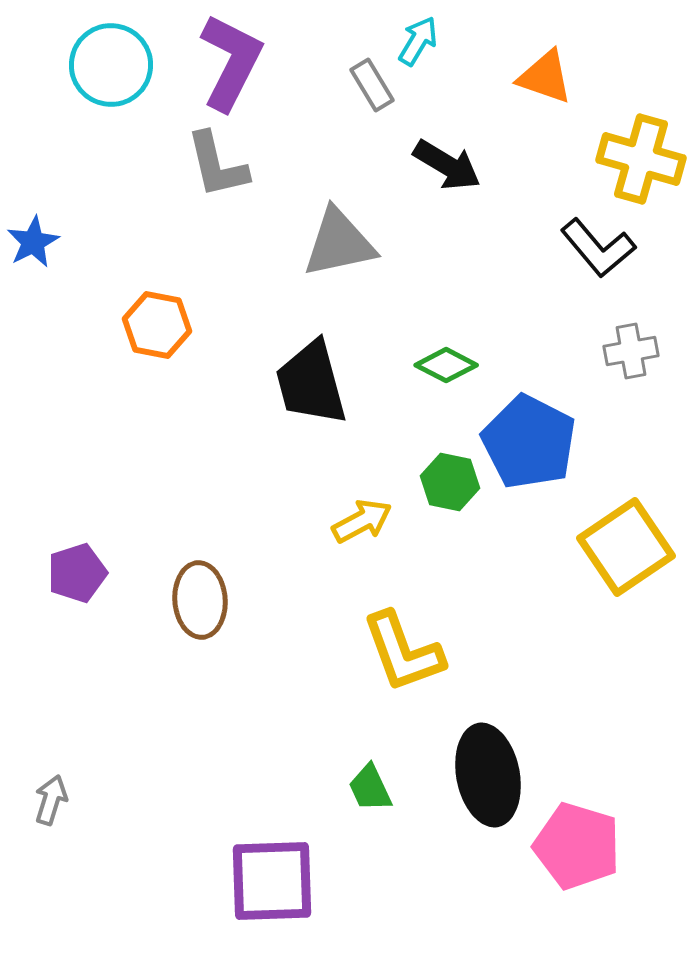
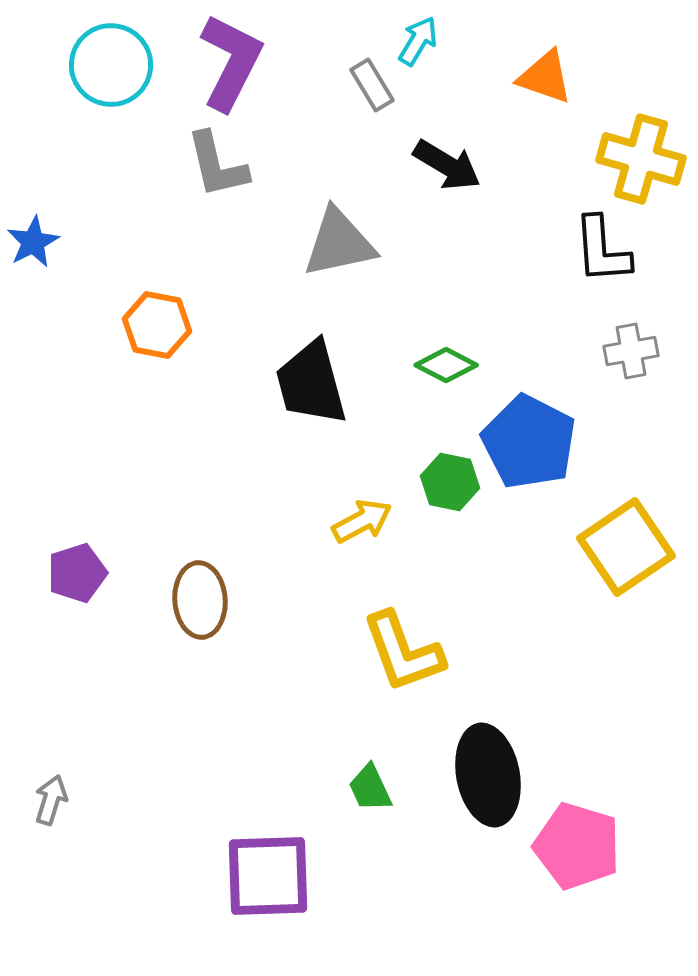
black L-shape: moved 4 px right, 2 px down; rotated 36 degrees clockwise
purple square: moved 4 px left, 5 px up
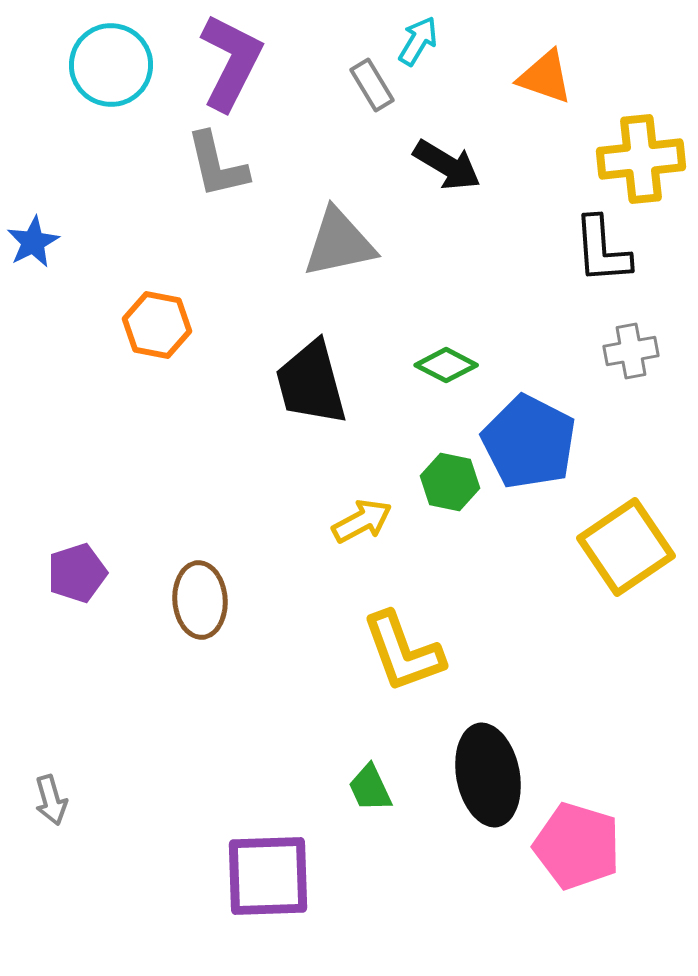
yellow cross: rotated 22 degrees counterclockwise
gray arrow: rotated 147 degrees clockwise
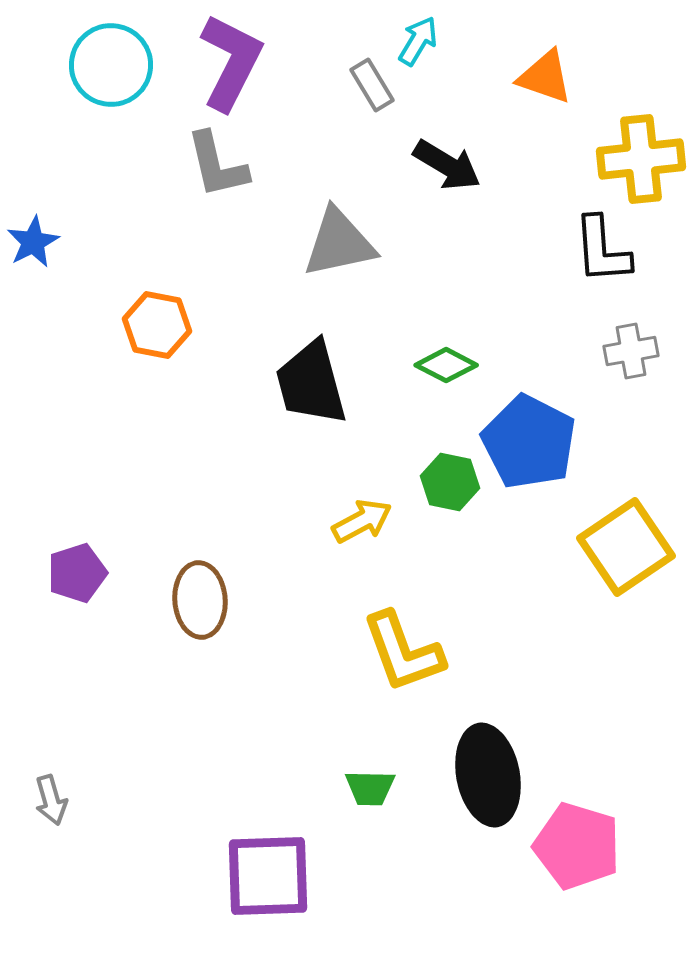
green trapezoid: rotated 64 degrees counterclockwise
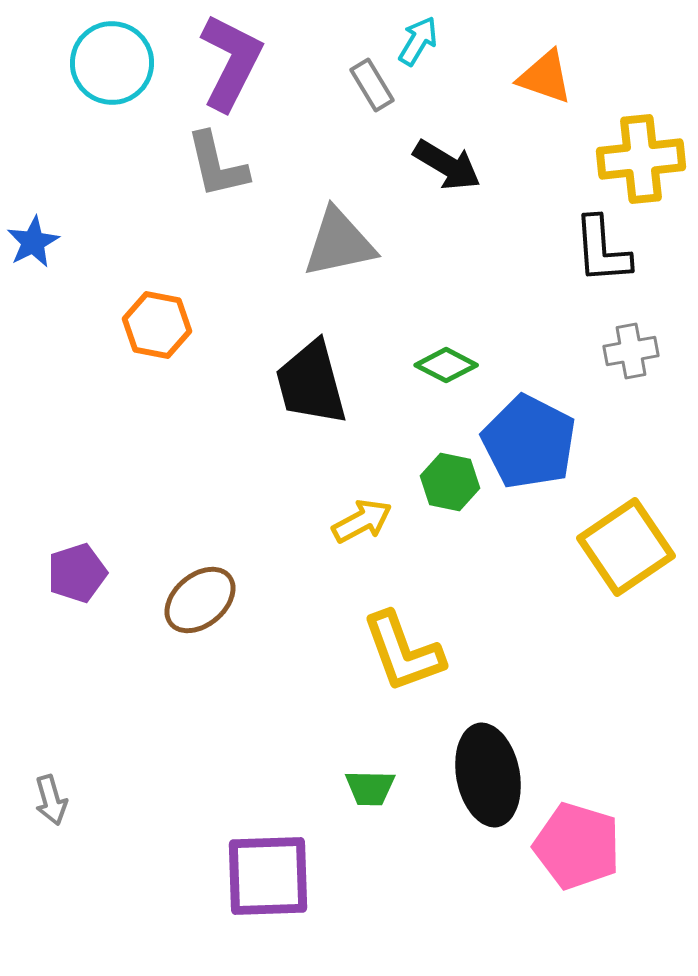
cyan circle: moved 1 px right, 2 px up
brown ellipse: rotated 54 degrees clockwise
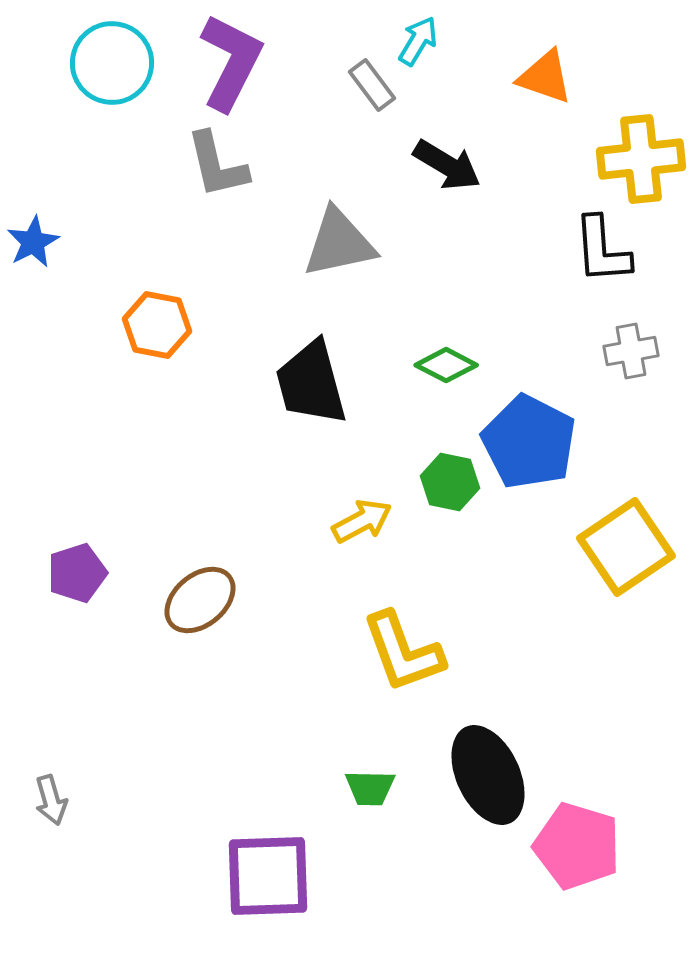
gray rectangle: rotated 6 degrees counterclockwise
black ellipse: rotated 14 degrees counterclockwise
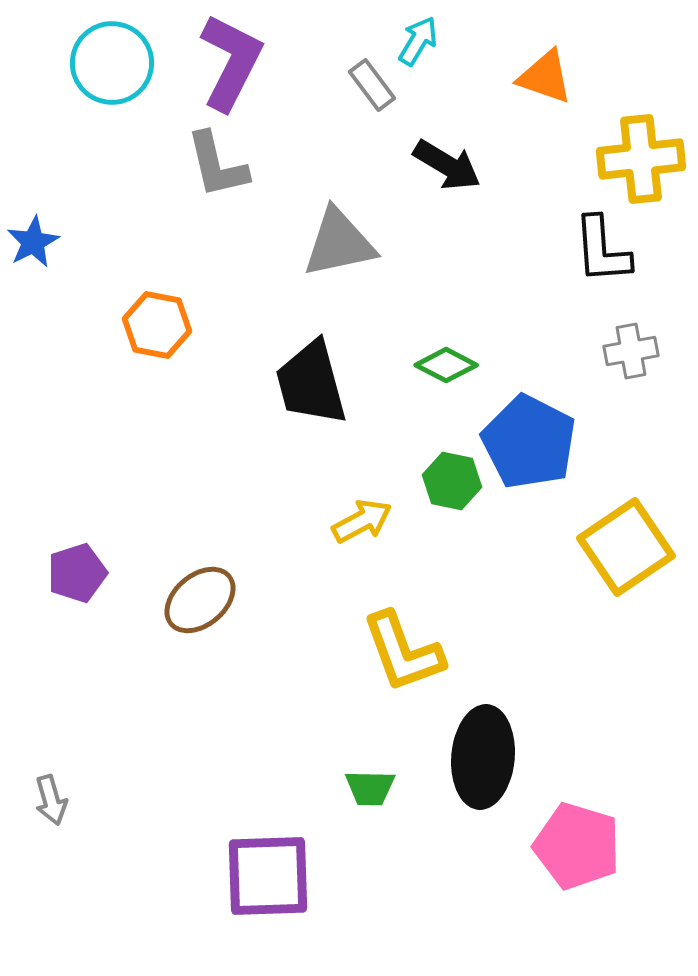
green hexagon: moved 2 px right, 1 px up
black ellipse: moved 5 px left, 18 px up; rotated 30 degrees clockwise
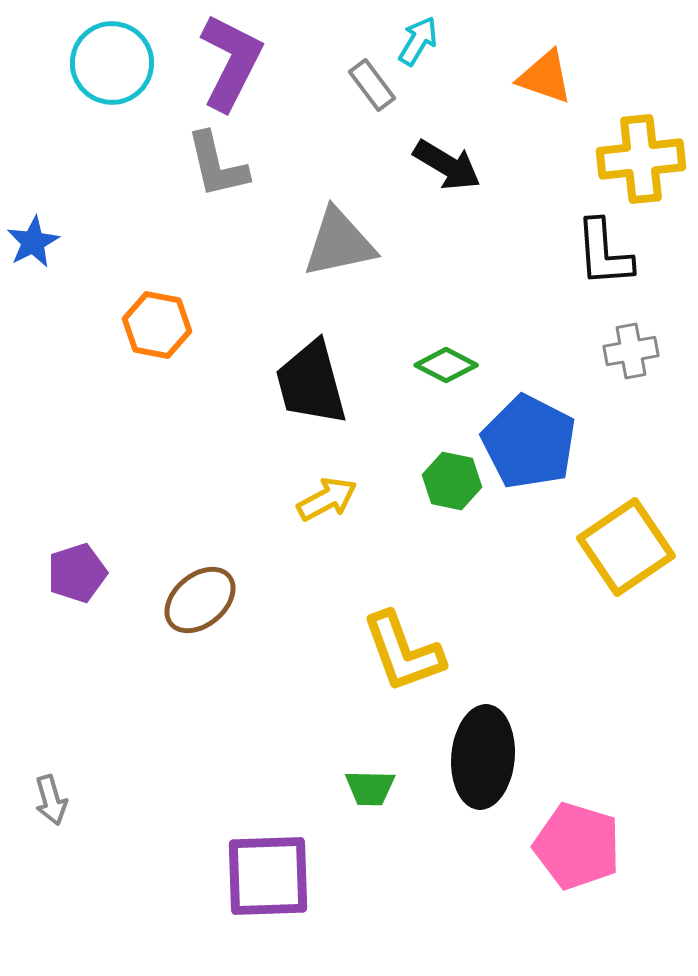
black L-shape: moved 2 px right, 3 px down
yellow arrow: moved 35 px left, 22 px up
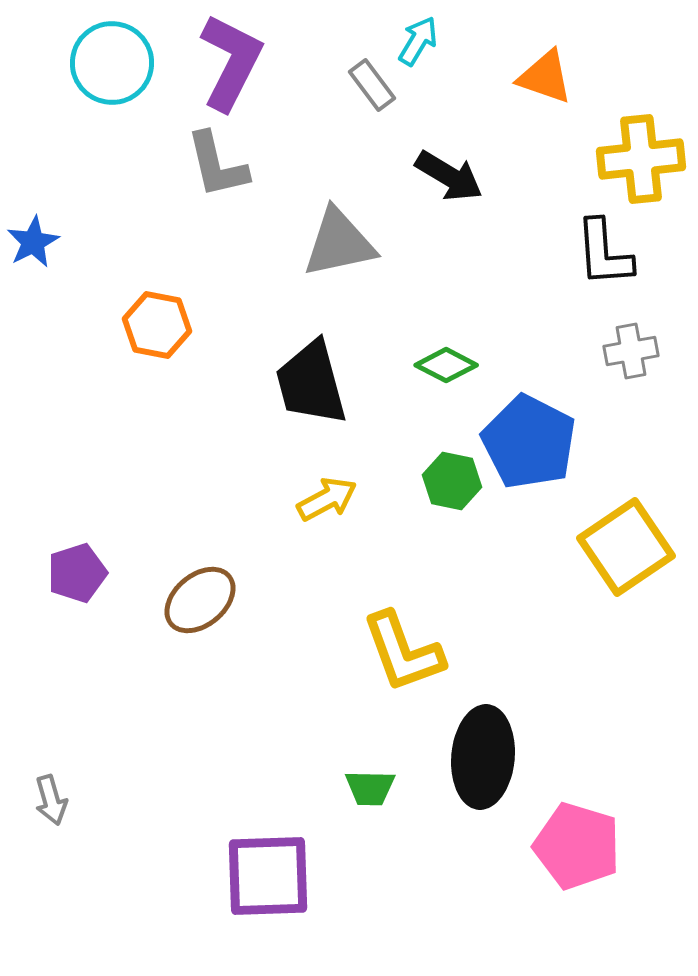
black arrow: moved 2 px right, 11 px down
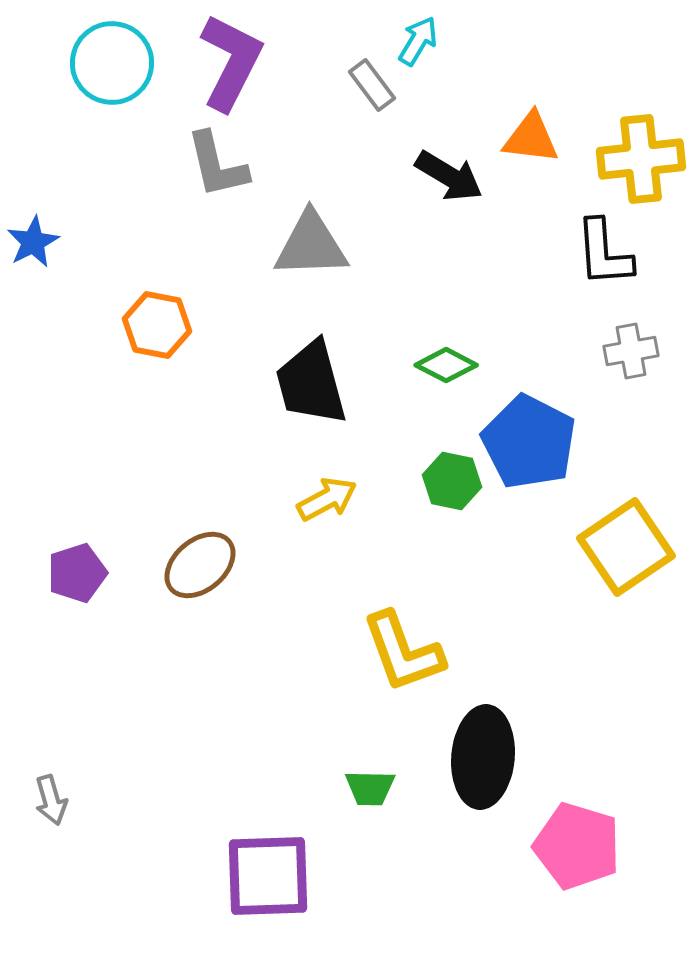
orange triangle: moved 14 px left, 61 px down; rotated 12 degrees counterclockwise
gray triangle: moved 28 px left, 2 px down; rotated 10 degrees clockwise
brown ellipse: moved 35 px up
